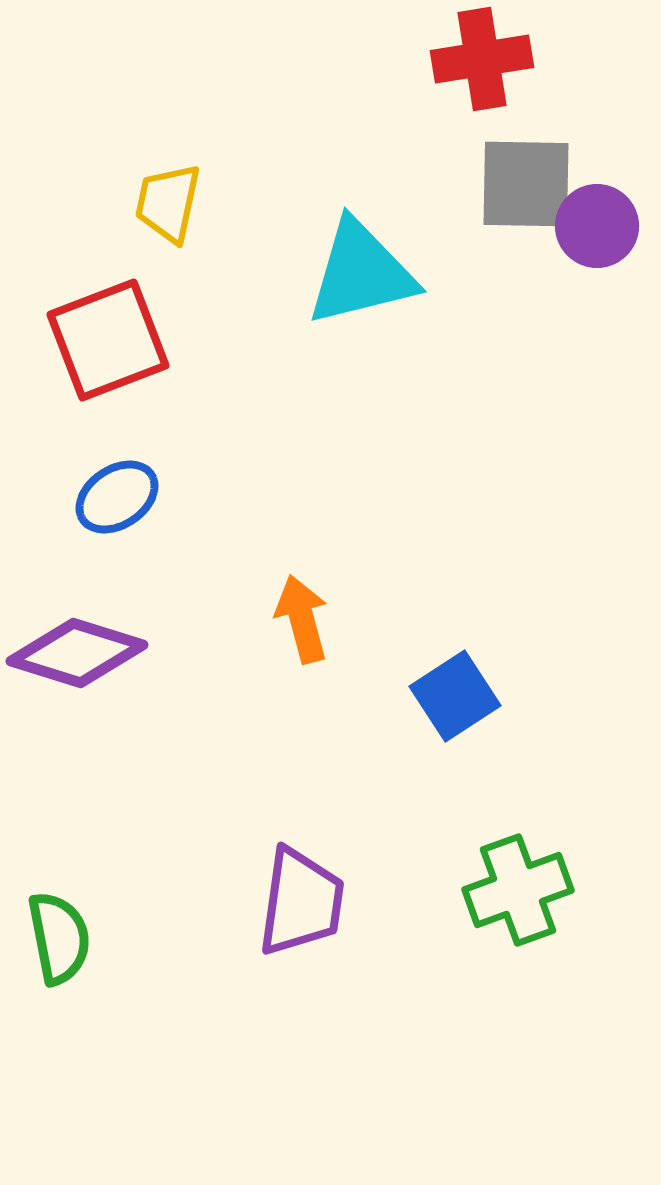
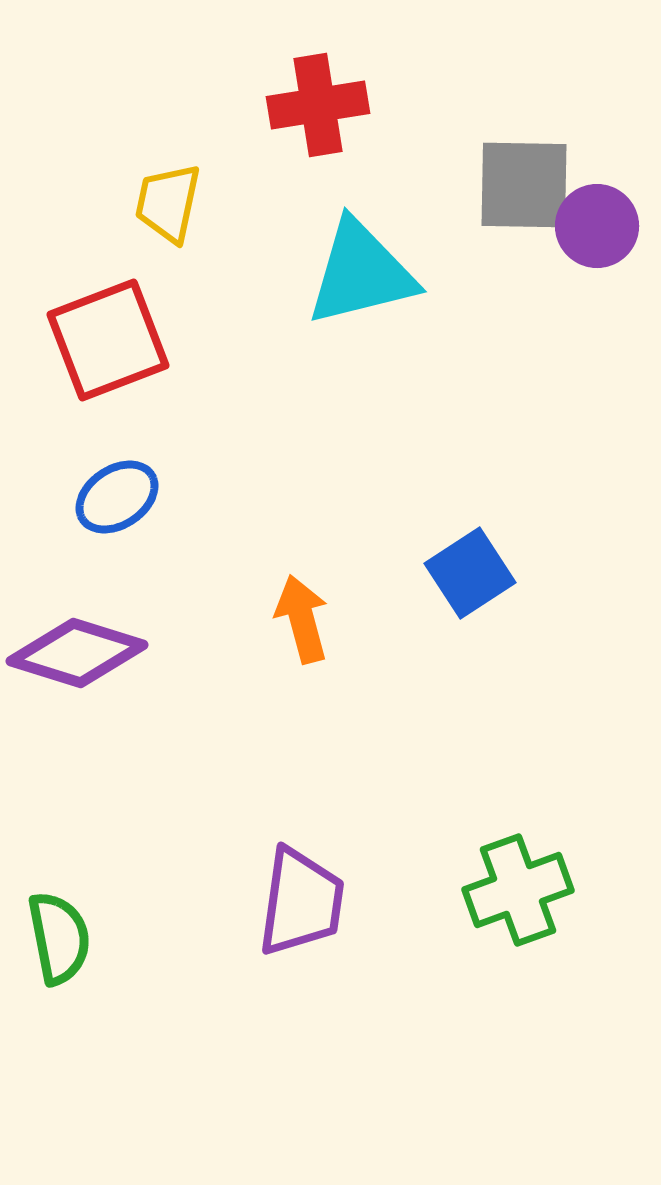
red cross: moved 164 px left, 46 px down
gray square: moved 2 px left, 1 px down
blue square: moved 15 px right, 123 px up
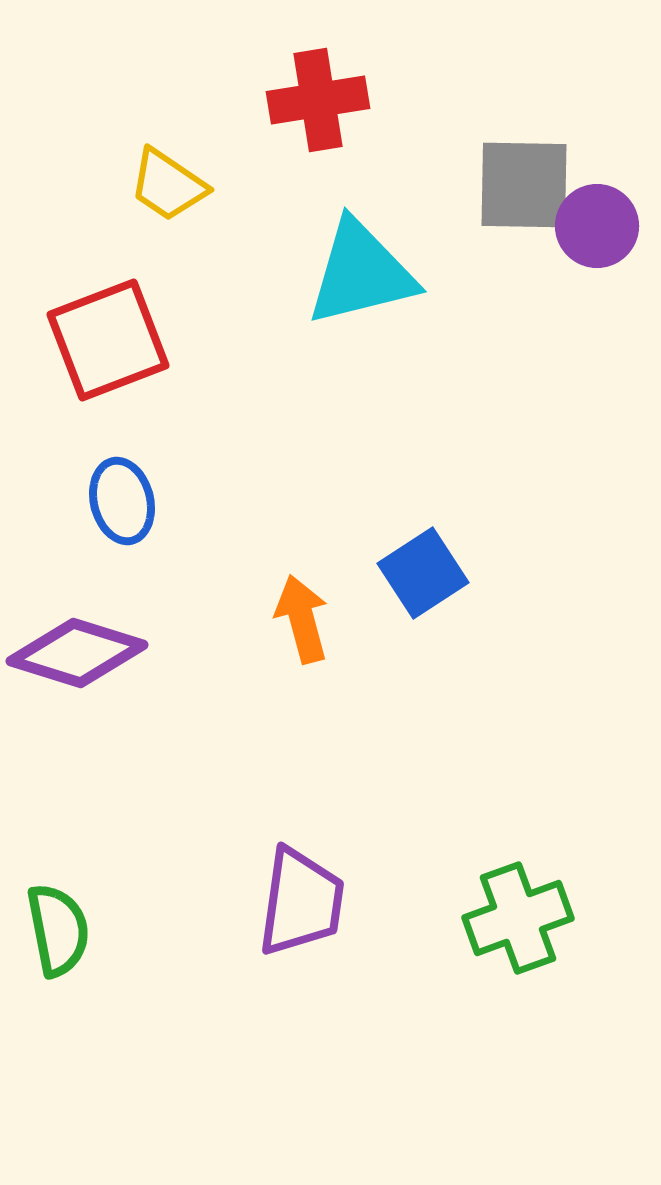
red cross: moved 5 px up
yellow trapezoid: moved 18 px up; rotated 68 degrees counterclockwise
blue ellipse: moved 5 px right, 4 px down; rotated 70 degrees counterclockwise
blue square: moved 47 px left
green cross: moved 28 px down
green semicircle: moved 1 px left, 8 px up
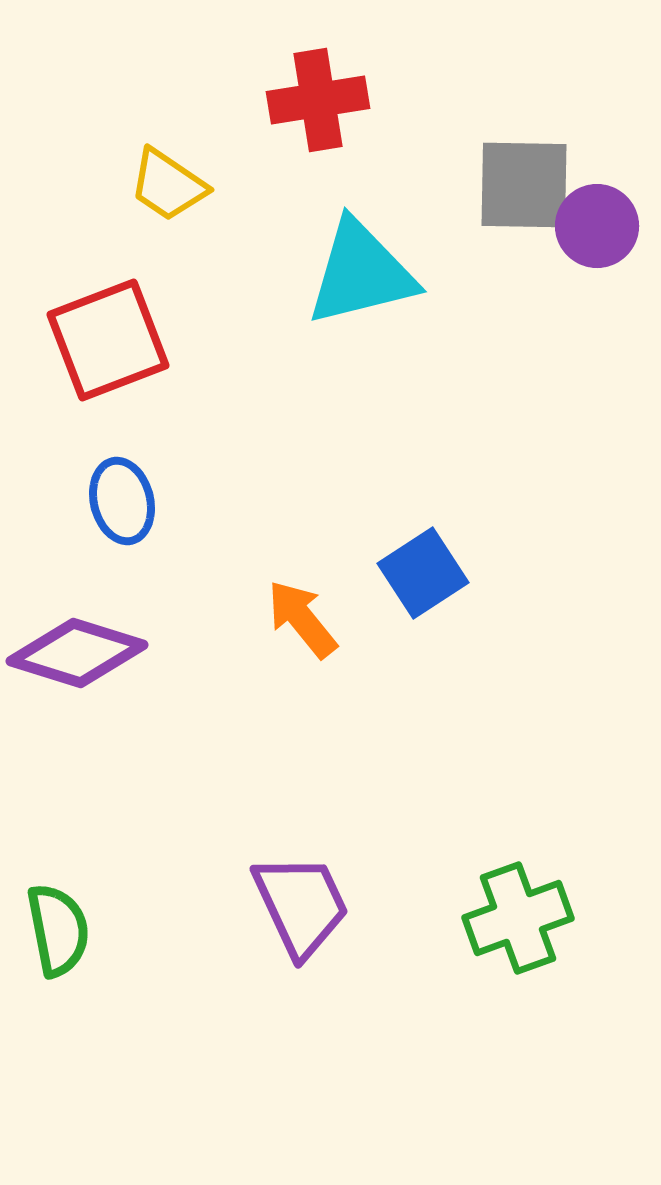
orange arrow: rotated 24 degrees counterclockwise
purple trapezoid: moved 3 px down; rotated 33 degrees counterclockwise
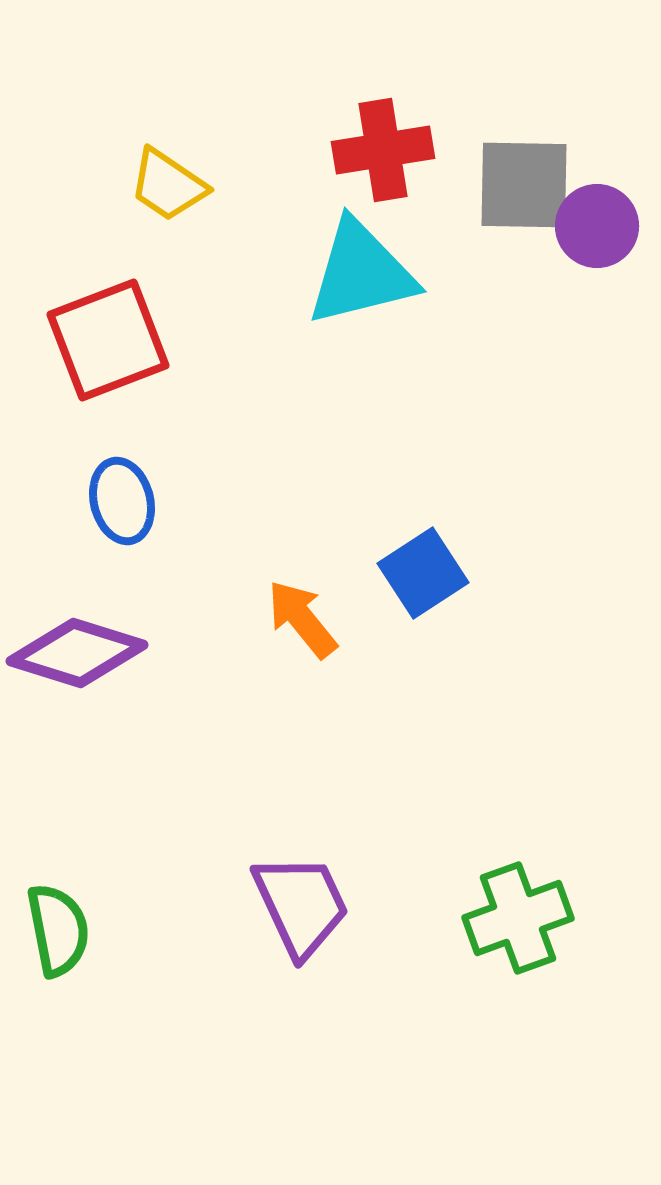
red cross: moved 65 px right, 50 px down
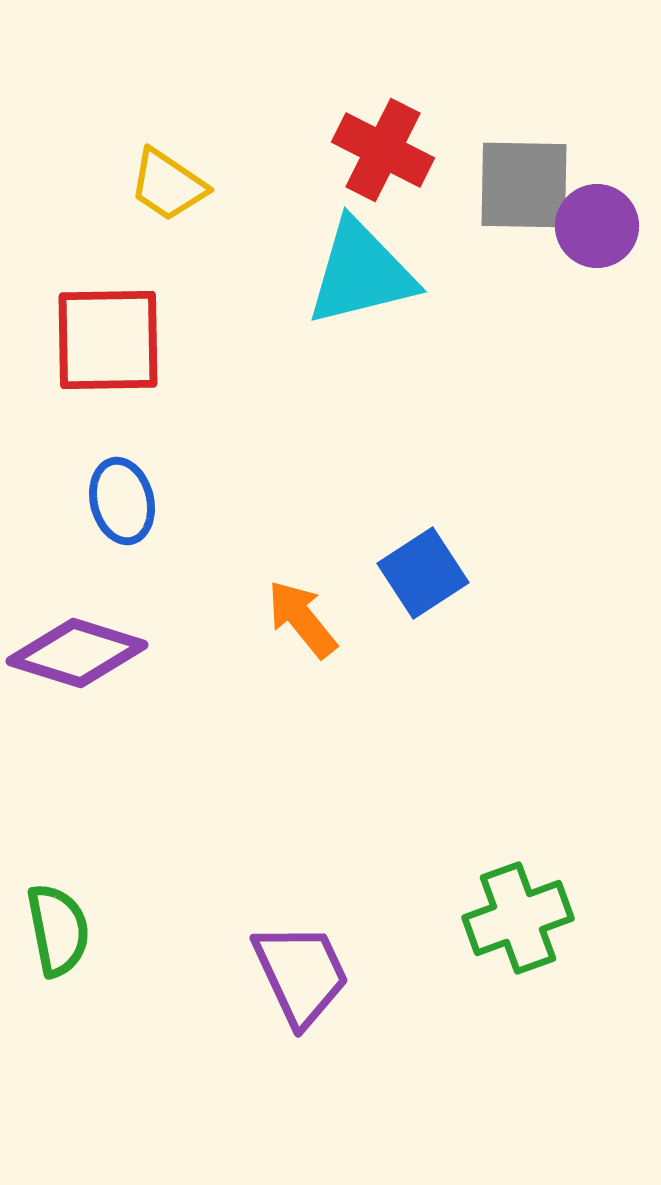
red cross: rotated 36 degrees clockwise
red square: rotated 20 degrees clockwise
purple trapezoid: moved 69 px down
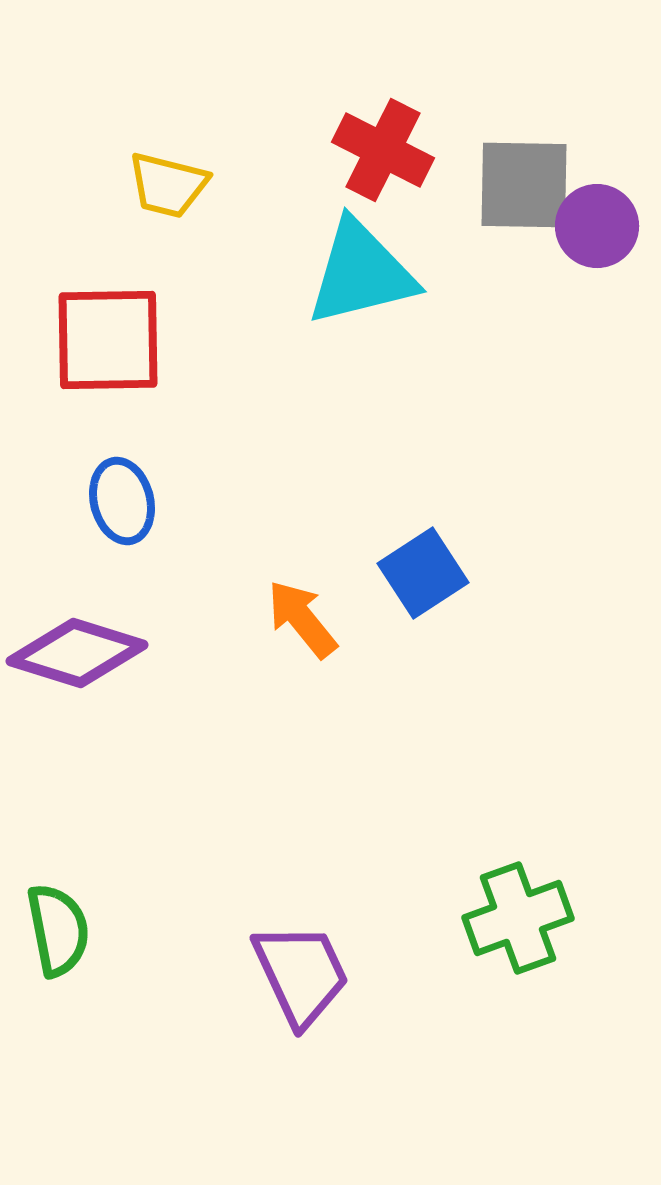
yellow trapezoid: rotated 20 degrees counterclockwise
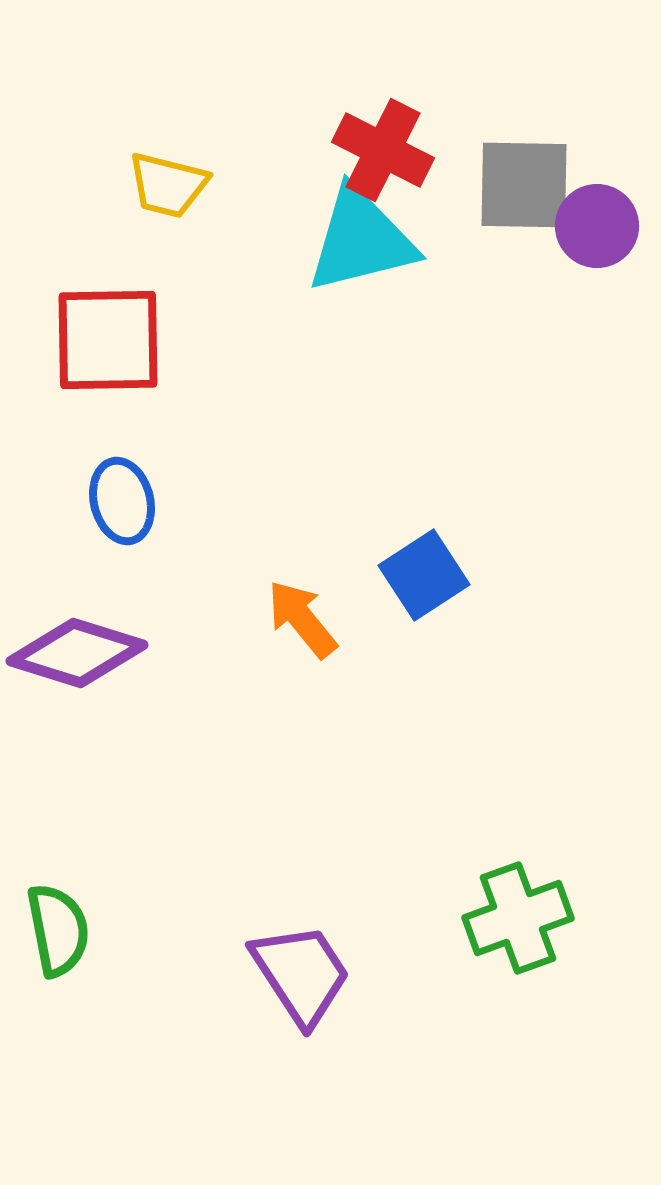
cyan triangle: moved 33 px up
blue square: moved 1 px right, 2 px down
purple trapezoid: rotated 8 degrees counterclockwise
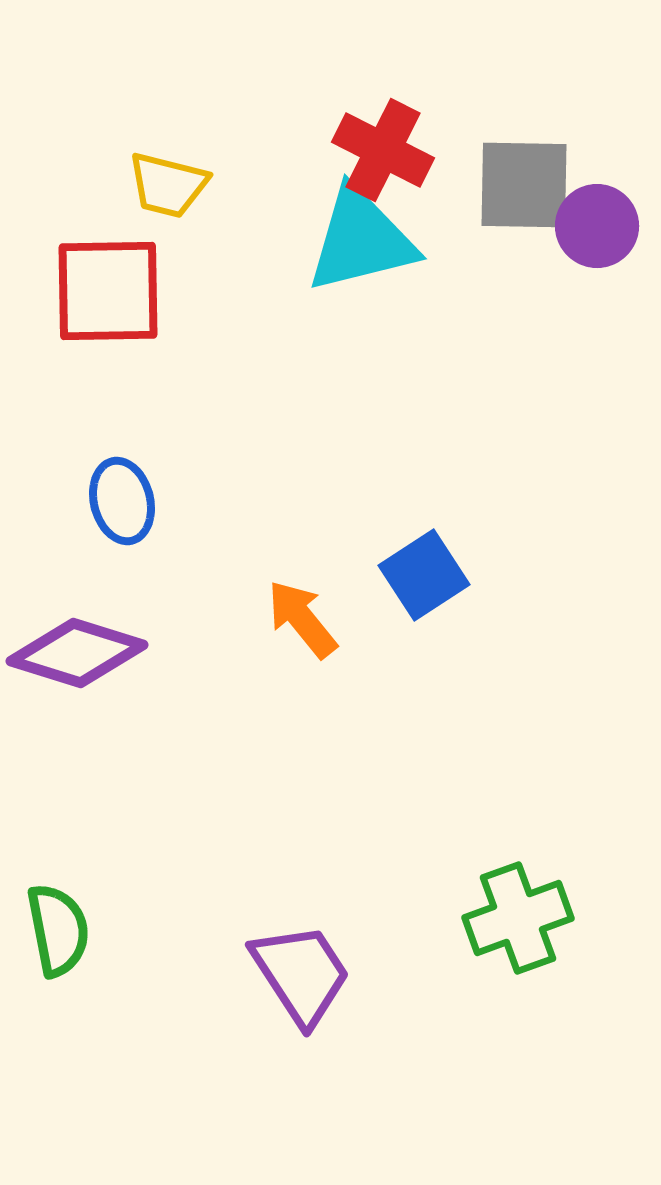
red square: moved 49 px up
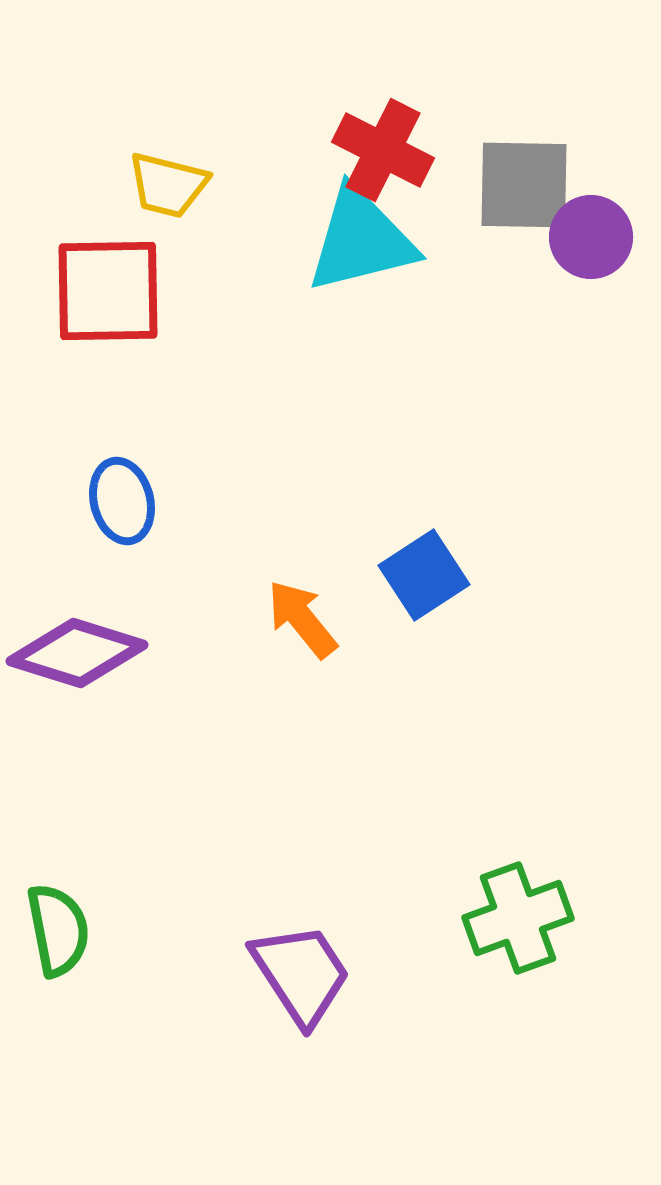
purple circle: moved 6 px left, 11 px down
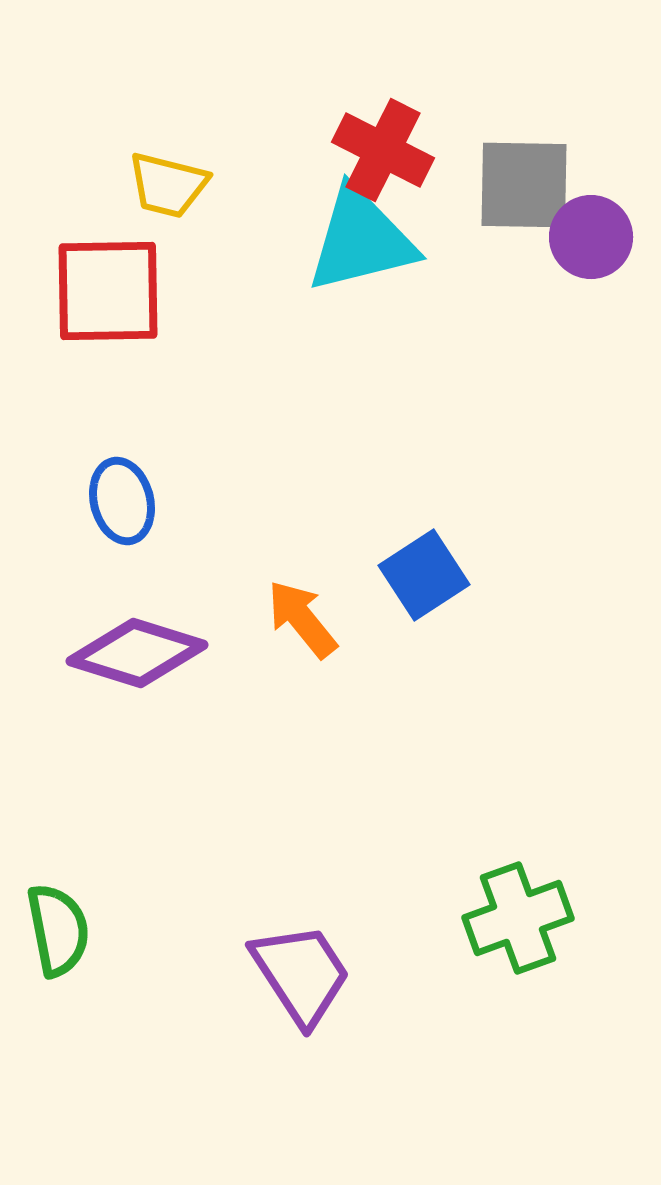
purple diamond: moved 60 px right
